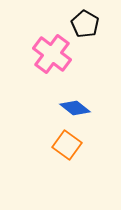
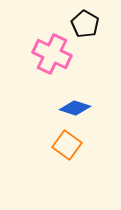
pink cross: rotated 12 degrees counterclockwise
blue diamond: rotated 20 degrees counterclockwise
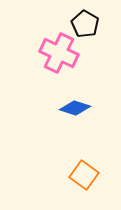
pink cross: moved 7 px right, 1 px up
orange square: moved 17 px right, 30 px down
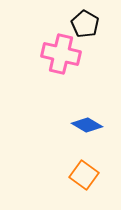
pink cross: moved 2 px right, 1 px down; rotated 12 degrees counterclockwise
blue diamond: moved 12 px right, 17 px down; rotated 12 degrees clockwise
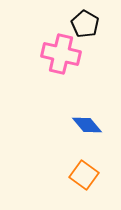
blue diamond: rotated 20 degrees clockwise
